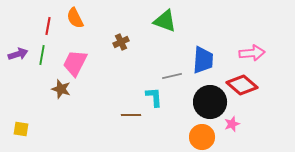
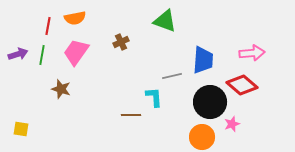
orange semicircle: rotated 75 degrees counterclockwise
pink trapezoid: moved 1 px right, 11 px up; rotated 8 degrees clockwise
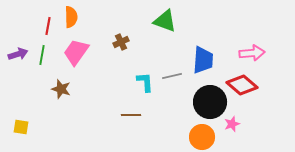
orange semicircle: moved 4 px left, 1 px up; rotated 80 degrees counterclockwise
cyan L-shape: moved 9 px left, 15 px up
yellow square: moved 2 px up
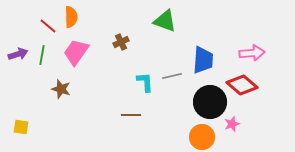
red line: rotated 60 degrees counterclockwise
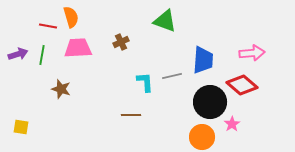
orange semicircle: rotated 15 degrees counterclockwise
red line: rotated 30 degrees counterclockwise
pink trapezoid: moved 2 px right, 4 px up; rotated 52 degrees clockwise
pink star: rotated 14 degrees counterclockwise
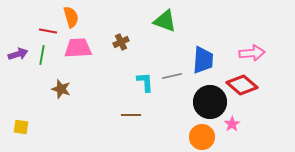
red line: moved 5 px down
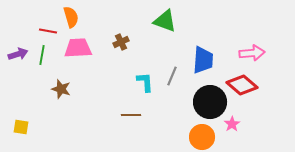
gray line: rotated 54 degrees counterclockwise
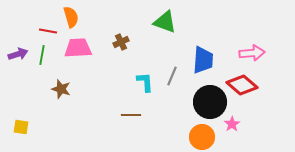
green triangle: moved 1 px down
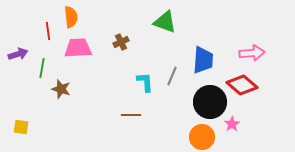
orange semicircle: rotated 10 degrees clockwise
red line: rotated 72 degrees clockwise
green line: moved 13 px down
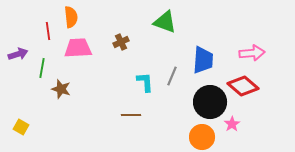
red diamond: moved 1 px right, 1 px down
yellow square: rotated 21 degrees clockwise
